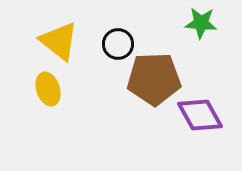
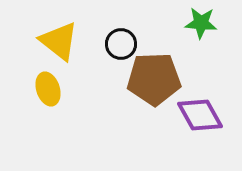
black circle: moved 3 px right
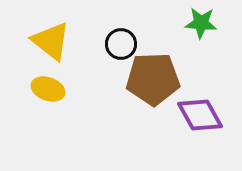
yellow triangle: moved 8 px left
brown pentagon: moved 1 px left
yellow ellipse: rotated 52 degrees counterclockwise
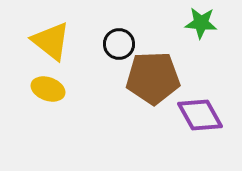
black circle: moved 2 px left
brown pentagon: moved 1 px up
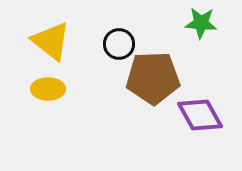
yellow ellipse: rotated 20 degrees counterclockwise
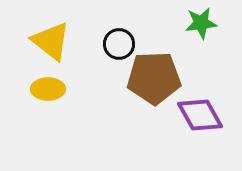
green star: rotated 12 degrees counterclockwise
brown pentagon: moved 1 px right
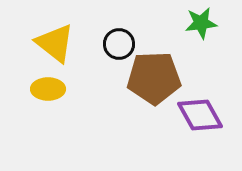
yellow triangle: moved 4 px right, 2 px down
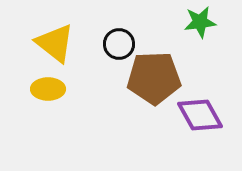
green star: moved 1 px left, 1 px up
